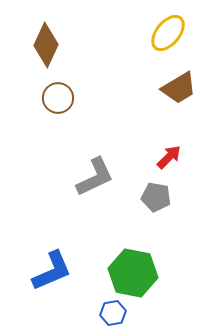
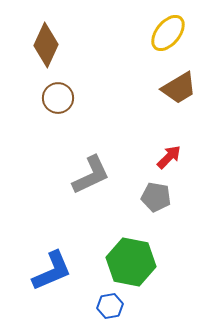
gray L-shape: moved 4 px left, 2 px up
green hexagon: moved 2 px left, 11 px up
blue hexagon: moved 3 px left, 7 px up
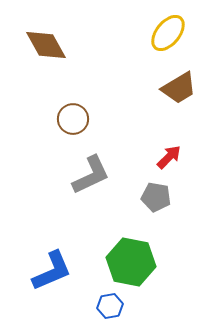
brown diamond: rotated 54 degrees counterclockwise
brown circle: moved 15 px right, 21 px down
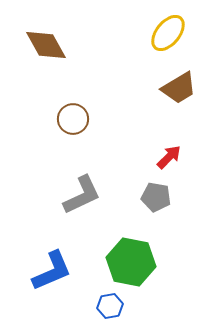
gray L-shape: moved 9 px left, 20 px down
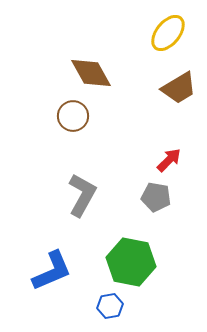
brown diamond: moved 45 px right, 28 px down
brown circle: moved 3 px up
red arrow: moved 3 px down
gray L-shape: rotated 36 degrees counterclockwise
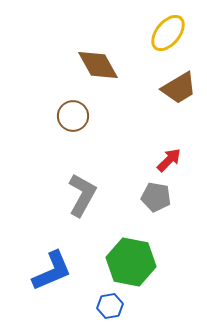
brown diamond: moved 7 px right, 8 px up
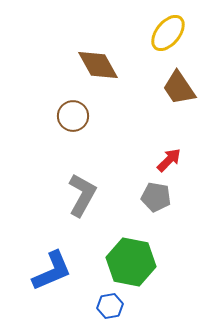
brown trapezoid: rotated 87 degrees clockwise
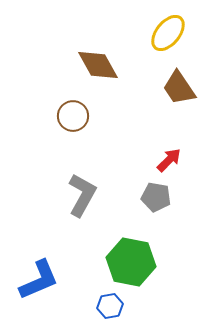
blue L-shape: moved 13 px left, 9 px down
